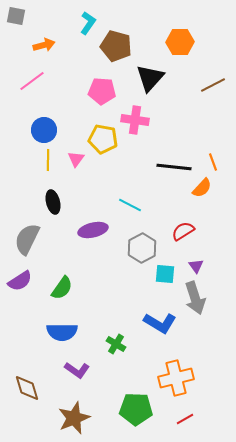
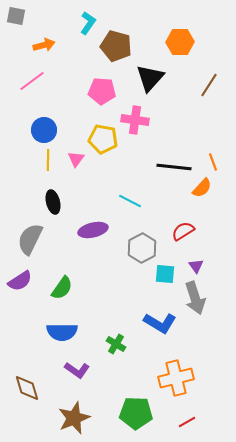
brown line: moved 4 px left; rotated 30 degrees counterclockwise
cyan line: moved 4 px up
gray semicircle: moved 3 px right
green pentagon: moved 4 px down
red line: moved 2 px right, 3 px down
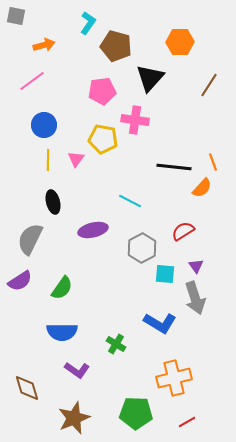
pink pentagon: rotated 12 degrees counterclockwise
blue circle: moved 5 px up
orange cross: moved 2 px left
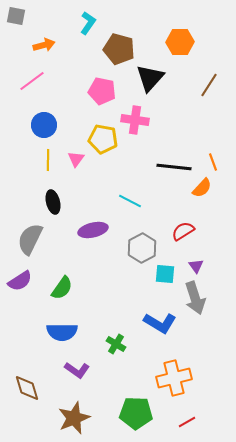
brown pentagon: moved 3 px right, 3 px down
pink pentagon: rotated 20 degrees clockwise
